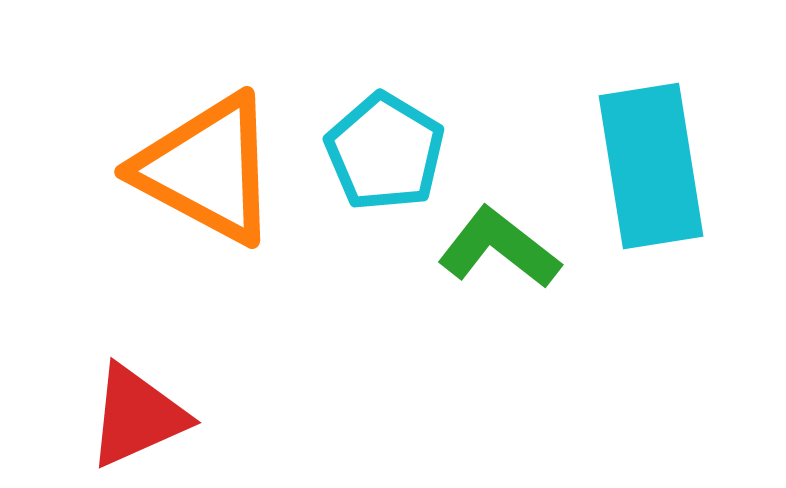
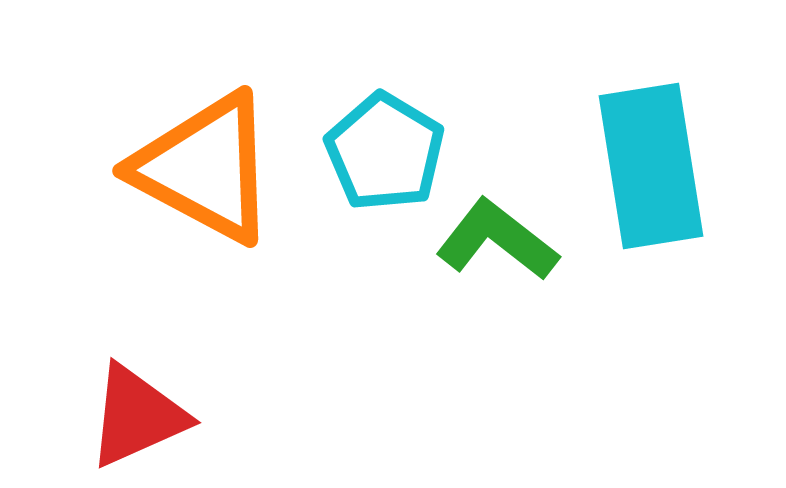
orange triangle: moved 2 px left, 1 px up
green L-shape: moved 2 px left, 8 px up
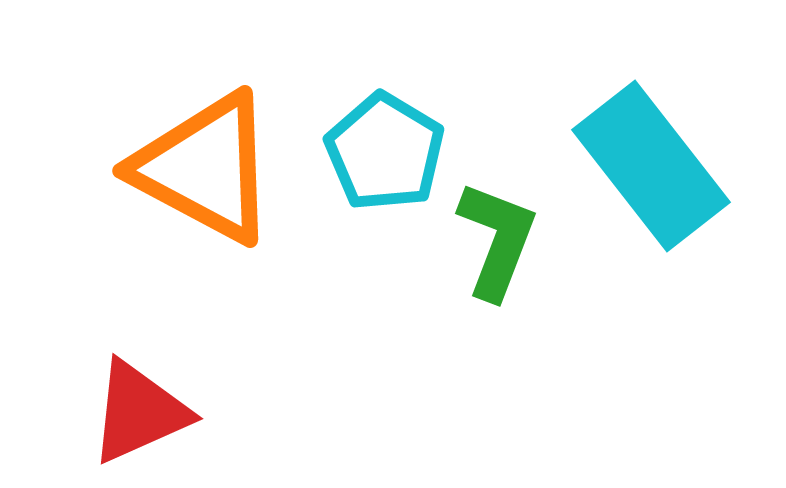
cyan rectangle: rotated 29 degrees counterclockwise
green L-shape: rotated 73 degrees clockwise
red triangle: moved 2 px right, 4 px up
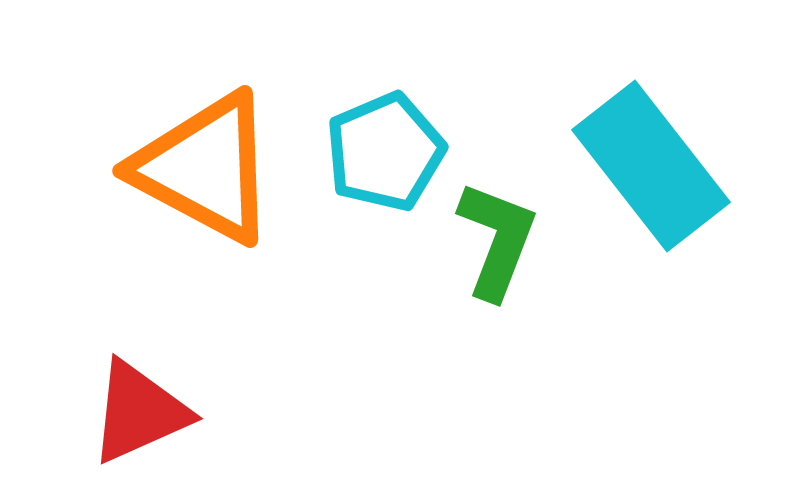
cyan pentagon: rotated 18 degrees clockwise
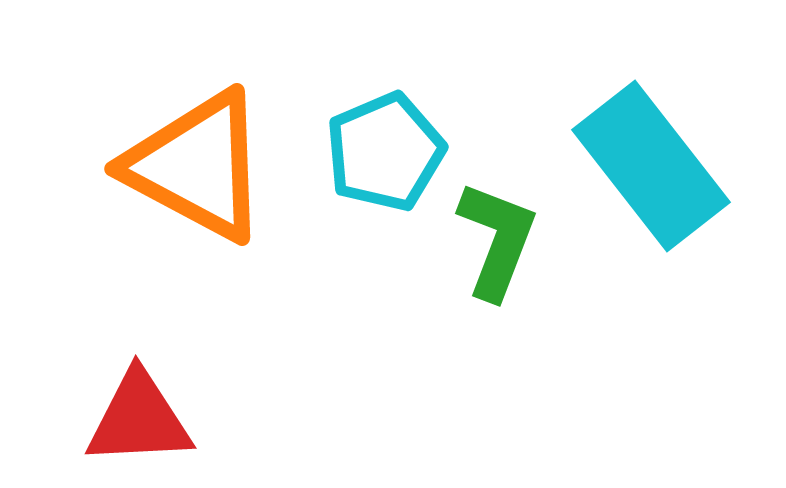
orange triangle: moved 8 px left, 2 px up
red triangle: moved 7 px down; rotated 21 degrees clockwise
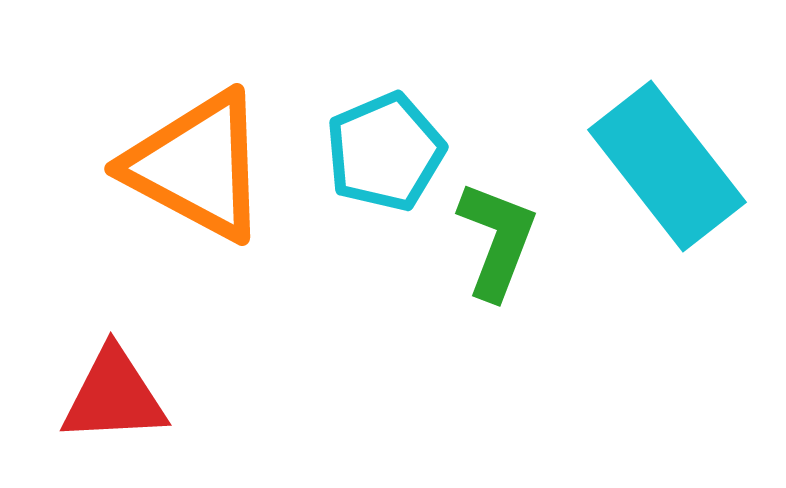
cyan rectangle: moved 16 px right
red triangle: moved 25 px left, 23 px up
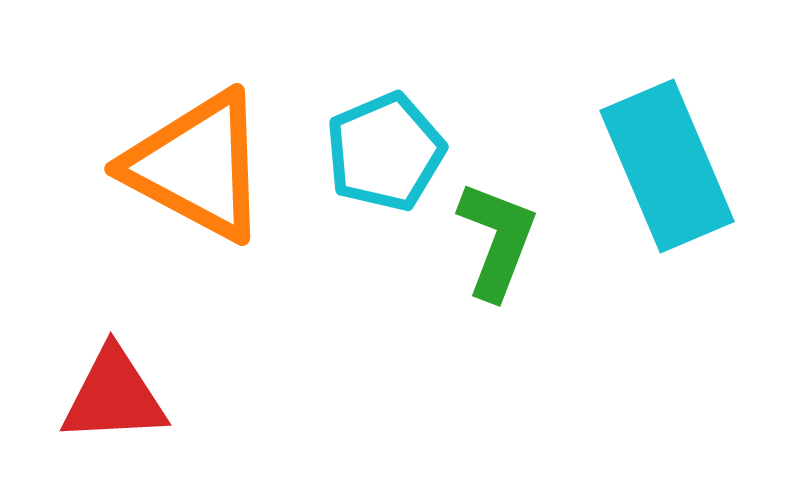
cyan rectangle: rotated 15 degrees clockwise
